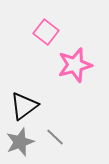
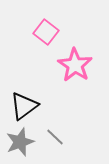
pink star: rotated 24 degrees counterclockwise
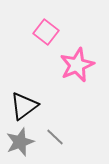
pink star: moved 2 px right; rotated 16 degrees clockwise
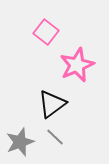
black triangle: moved 28 px right, 2 px up
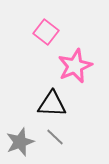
pink star: moved 2 px left, 1 px down
black triangle: rotated 40 degrees clockwise
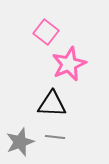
pink star: moved 6 px left, 2 px up
gray line: rotated 36 degrees counterclockwise
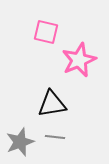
pink square: rotated 25 degrees counterclockwise
pink star: moved 10 px right, 4 px up
black triangle: rotated 12 degrees counterclockwise
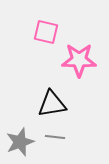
pink star: rotated 24 degrees clockwise
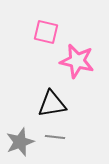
pink star: moved 2 px left, 1 px down; rotated 12 degrees clockwise
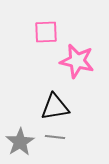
pink square: rotated 15 degrees counterclockwise
black triangle: moved 3 px right, 3 px down
gray star: rotated 12 degrees counterclockwise
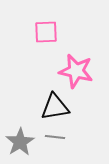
pink star: moved 1 px left, 10 px down
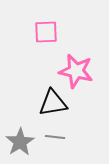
black triangle: moved 2 px left, 4 px up
